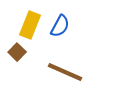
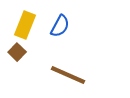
yellow rectangle: moved 5 px left
brown line: moved 3 px right, 3 px down
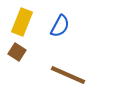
yellow rectangle: moved 3 px left, 3 px up
brown square: rotated 12 degrees counterclockwise
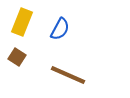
blue semicircle: moved 3 px down
brown square: moved 5 px down
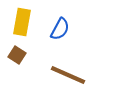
yellow rectangle: rotated 12 degrees counterclockwise
brown square: moved 2 px up
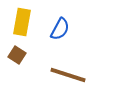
brown line: rotated 6 degrees counterclockwise
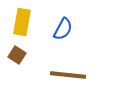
blue semicircle: moved 3 px right
brown line: rotated 12 degrees counterclockwise
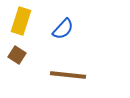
yellow rectangle: moved 1 px left, 1 px up; rotated 8 degrees clockwise
blue semicircle: rotated 15 degrees clockwise
